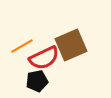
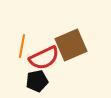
orange line: rotated 50 degrees counterclockwise
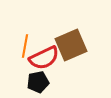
orange line: moved 3 px right
black pentagon: moved 1 px right, 1 px down
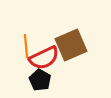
orange line: moved 1 px right; rotated 15 degrees counterclockwise
black pentagon: moved 2 px right, 2 px up; rotated 30 degrees counterclockwise
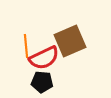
brown square: moved 1 px left, 4 px up
black pentagon: moved 2 px right, 2 px down; rotated 25 degrees counterclockwise
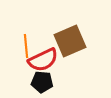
red semicircle: moved 1 px left, 2 px down
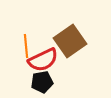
brown square: rotated 12 degrees counterclockwise
black pentagon: rotated 15 degrees counterclockwise
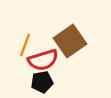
orange line: moved 1 px left, 1 px up; rotated 25 degrees clockwise
red semicircle: rotated 8 degrees clockwise
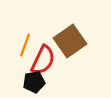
red semicircle: rotated 48 degrees counterclockwise
black pentagon: moved 8 px left
